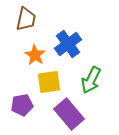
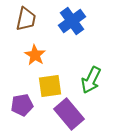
blue cross: moved 4 px right, 23 px up
yellow square: moved 1 px right, 4 px down
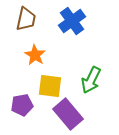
yellow square: rotated 15 degrees clockwise
purple rectangle: moved 1 px left
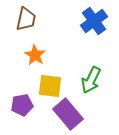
blue cross: moved 22 px right
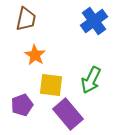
yellow square: moved 1 px right, 1 px up
purple pentagon: rotated 10 degrees counterclockwise
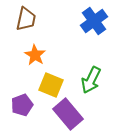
yellow square: rotated 15 degrees clockwise
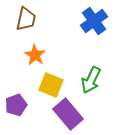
purple pentagon: moved 6 px left
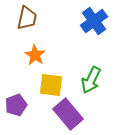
brown trapezoid: moved 1 px right, 1 px up
yellow square: rotated 15 degrees counterclockwise
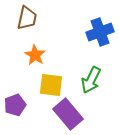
blue cross: moved 6 px right, 11 px down; rotated 16 degrees clockwise
purple pentagon: moved 1 px left
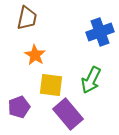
purple pentagon: moved 4 px right, 2 px down
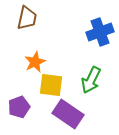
orange star: moved 7 px down; rotated 15 degrees clockwise
purple rectangle: rotated 16 degrees counterclockwise
